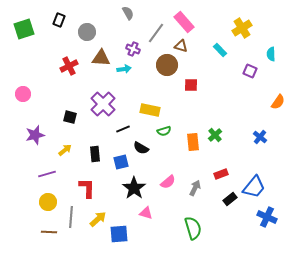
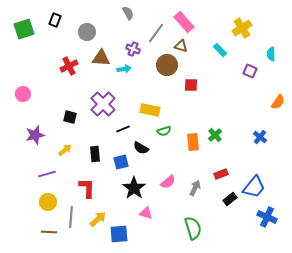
black rectangle at (59, 20): moved 4 px left
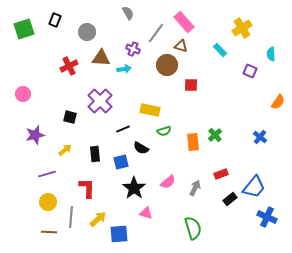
purple cross at (103, 104): moved 3 px left, 3 px up
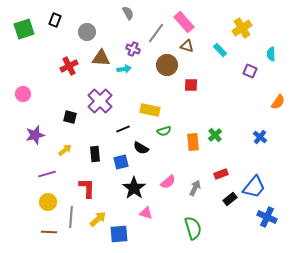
brown triangle at (181, 46): moved 6 px right
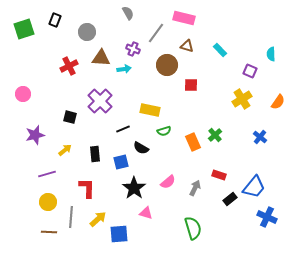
pink rectangle at (184, 22): moved 4 px up; rotated 35 degrees counterclockwise
yellow cross at (242, 28): moved 71 px down
orange rectangle at (193, 142): rotated 18 degrees counterclockwise
red rectangle at (221, 174): moved 2 px left, 1 px down; rotated 40 degrees clockwise
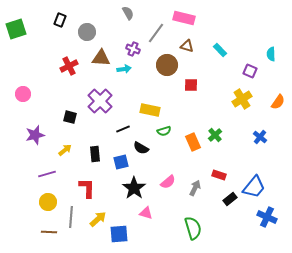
black rectangle at (55, 20): moved 5 px right
green square at (24, 29): moved 8 px left
